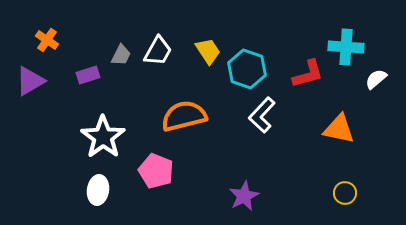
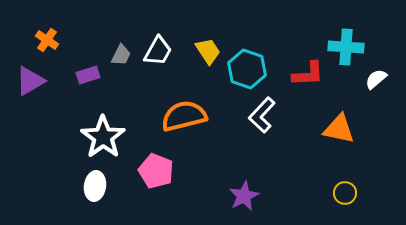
red L-shape: rotated 12 degrees clockwise
white ellipse: moved 3 px left, 4 px up
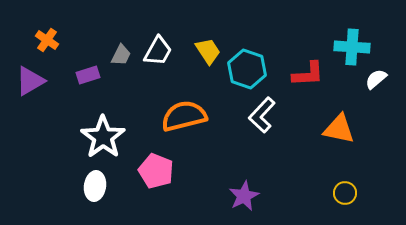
cyan cross: moved 6 px right
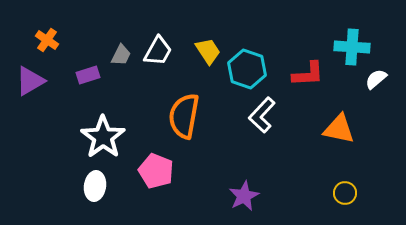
orange semicircle: rotated 66 degrees counterclockwise
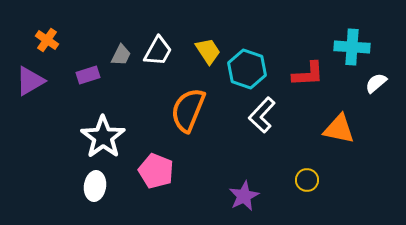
white semicircle: moved 4 px down
orange semicircle: moved 4 px right, 6 px up; rotated 12 degrees clockwise
yellow circle: moved 38 px left, 13 px up
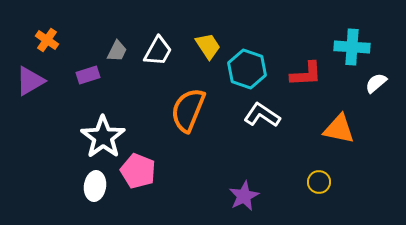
yellow trapezoid: moved 5 px up
gray trapezoid: moved 4 px left, 4 px up
red L-shape: moved 2 px left
white L-shape: rotated 81 degrees clockwise
pink pentagon: moved 18 px left
yellow circle: moved 12 px right, 2 px down
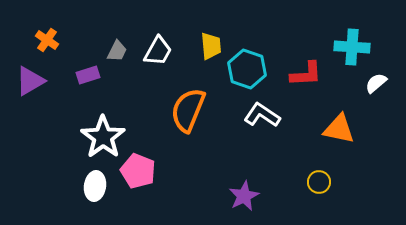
yellow trapezoid: moved 3 px right; rotated 28 degrees clockwise
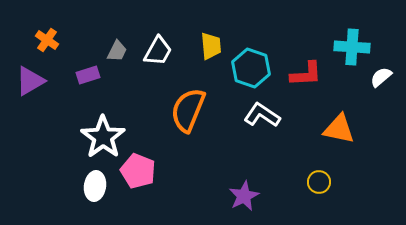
cyan hexagon: moved 4 px right, 1 px up
white semicircle: moved 5 px right, 6 px up
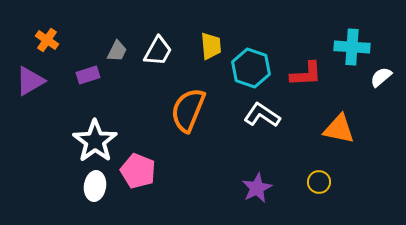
white star: moved 8 px left, 4 px down
purple star: moved 13 px right, 8 px up
